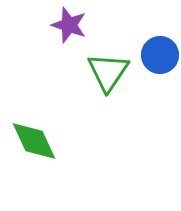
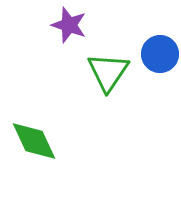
blue circle: moved 1 px up
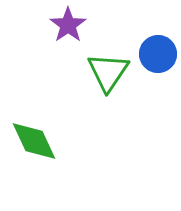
purple star: moved 1 px left; rotated 18 degrees clockwise
blue circle: moved 2 px left
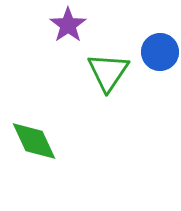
blue circle: moved 2 px right, 2 px up
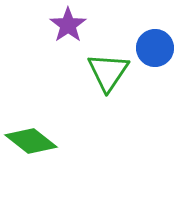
blue circle: moved 5 px left, 4 px up
green diamond: moved 3 px left; rotated 27 degrees counterclockwise
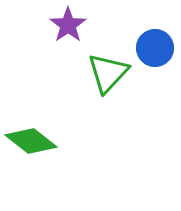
green triangle: moved 1 px down; rotated 9 degrees clockwise
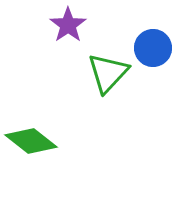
blue circle: moved 2 px left
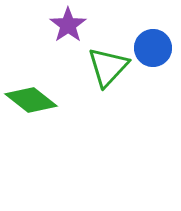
green triangle: moved 6 px up
green diamond: moved 41 px up
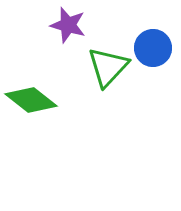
purple star: rotated 21 degrees counterclockwise
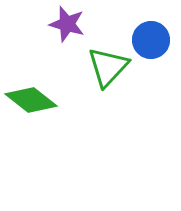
purple star: moved 1 px left, 1 px up
blue circle: moved 2 px left, 8 px up
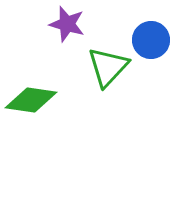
green diamond: rotated 30 degrees counterclockwise
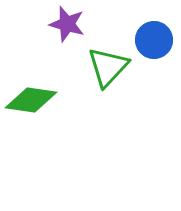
blue circle: moved 3 px right
